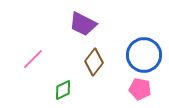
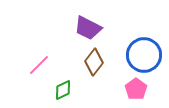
purple trapezoid: moved 5 px right, 4 px down
pink line: moved 6 px right, 6 px down
pink pentagon: moved 4 px left; rotated 25 degrees clockwise
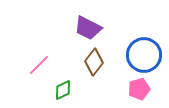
pink pentagon: moved 3 px right; rotated 20 degrees clockwise
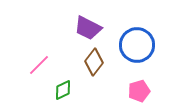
blue circle: moved 7 px left, 10 px up
pink pentagon: moved 2 px down
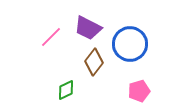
blue circle: moved 7 px left, 1 px up
pink line: moved 12 px right, 28 px up
green diamond: moved 3 px right
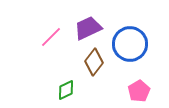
purple trapezoid: rotated 128 degrees clockwise
pink pentagon: rotated 15 degrees counterclockwise
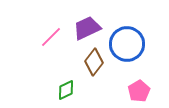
purple trapezoid: moved 1 px left
blue circle: moved 3 px left
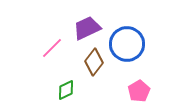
pink line: moved 1 px right, 11 px down
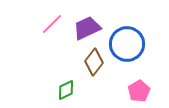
pink line: moved 24 px up
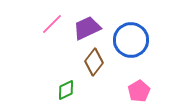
blue circle: moved 4 px right, 4 px up
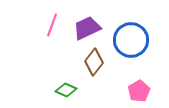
pink line: moved 1 px down; rotated 25 degrees counterclockwise
green diamond: rotated 50 degrees clockwise
